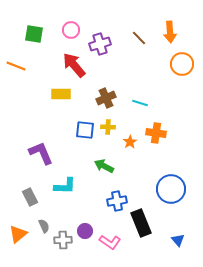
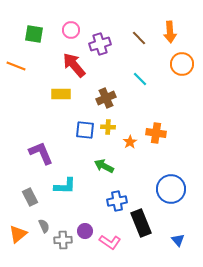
cyan line: moved 24 px up; rotated 28 degrees clockwise
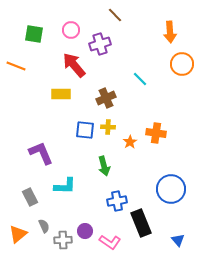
brown line: moved 24 px left, 23 px up
green arrow: rotated 132 degrees counterclockwise
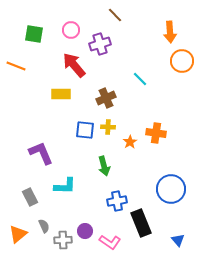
orange circle: moved 3 px up
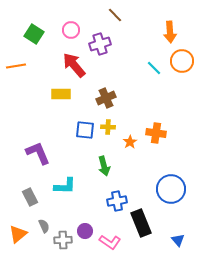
green square: rotated 24 degrees clockwise
orange line: rotated 30 degrees counterclockwise
cyan line: moved 14 px right, 11 px up
purple L-shape: moved 3 px left
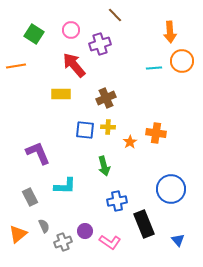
cyan line: rotated 49 degrees counterclockwise
black rectangle: moved 3 px right, 1 px down
gray cross: moved 2 px down; rotated 18 degrees counterclockwise
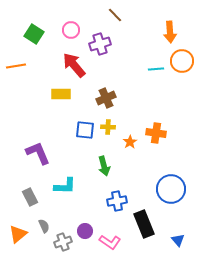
cyan line: moved 2 px right, 1 px down
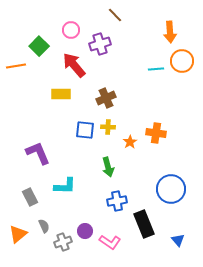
green square: moved 5 px right, 12 px down; rotated 12 degrees clockwise
green arrow: moved 4 px right, 1 px down
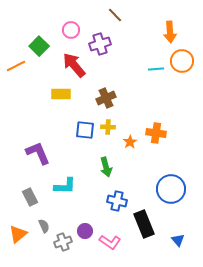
orange line: rotated 18 degrees counterclockwise
green arrow: moved 2 px left
blue cross: rotated 24 degrees clockwise
